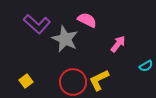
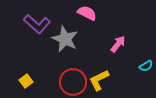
pink semicircle: moved 7 px up
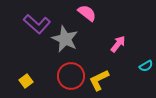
pink semicircle: rotated 12 degrees clockwise
red circle: moved 2 px left, 6 px up
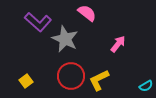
purple L-shape: moved 1 px right, 2 px up
cyan semicircle: moved 20 px down
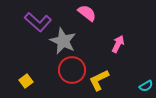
gray star: moved 2 px left, 2 px down
pink arrow: rotated 12 degrees counterclockwise
red circle: moved 1 px right, 6 px up
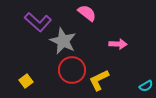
pink arrow: rotated 66 degrees clockwise
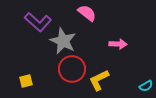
red circle: moved 1 px up
yellow square: rotated 24 degrees clockwise
